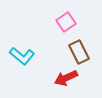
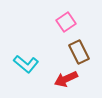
cyan L-shape: moved 4 px right, 8 px down
red arrow: moved 1 px down
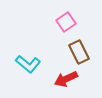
cyan L-shape: moved 2 px right
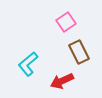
cyan L-shape: rotated 100 degrees clockwise
red arrow: moved 4 px left, 2 px down
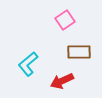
pink square: moved 1 px left, 2 px up
brown rectangle: rotated 65 degrees counterclockwise
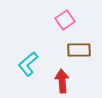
brown rectangle: moved 2 px up
red arrow: rotated 110 degrees clockwise
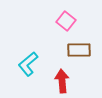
pink square: moved 1 px right, 1 px down; rotated 18 degrees counterclockwise
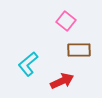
red arrow: rotated 70 degrees clockwise
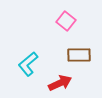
brown rectangle: moved 5 px down
red arrow: moved 2 px left, 2 px down
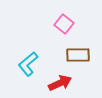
pink square: moved 2 px left, 3 px down
brown rectangle: moved 1 px left
